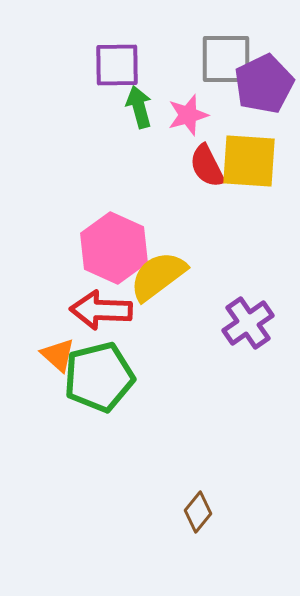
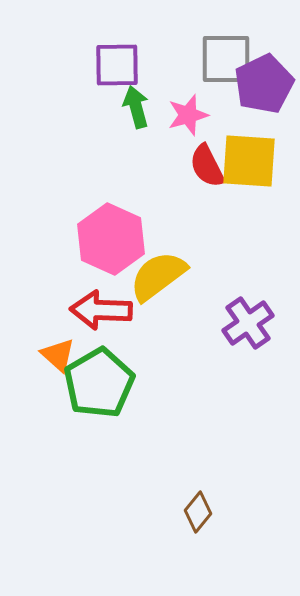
green arrow: moved 3 px left
pink hexagon: moved 3 px left, 9 px up
green pentagon: moved 6 px down; rotated 16 degrees counterclockwise
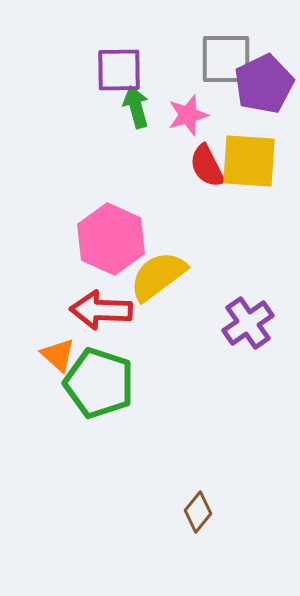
purple square: moved 2 px right, 5 px down
green pentagon: rotated 24 degrees counterclockwise
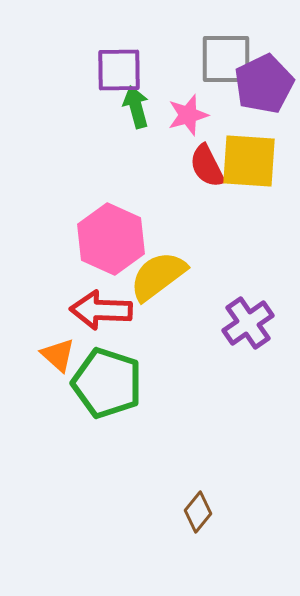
green pentagon: moved 8 px right
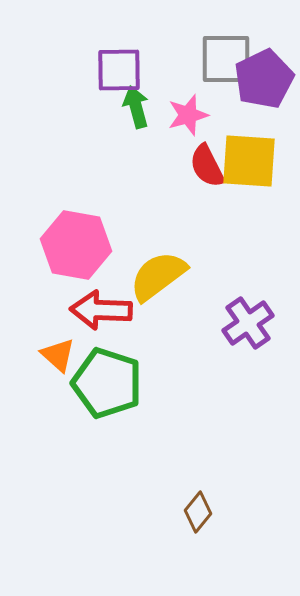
purple pentagon: moved 5 px up
pink hexagon: moved 35 px left, 6 px down; rotated 14 degrees counterclockwise
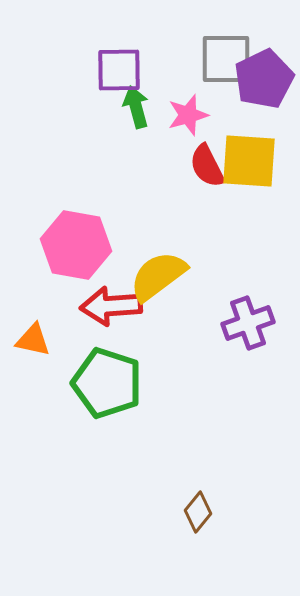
red arrow: moved 10 px right, 4 px up; rotated 6 degrees counterclockwise
purple cross: rotated 15 degrees clockwise
orange triangle: moved 25 px left, 15 px up; rotated 30 degrees counterclockwise
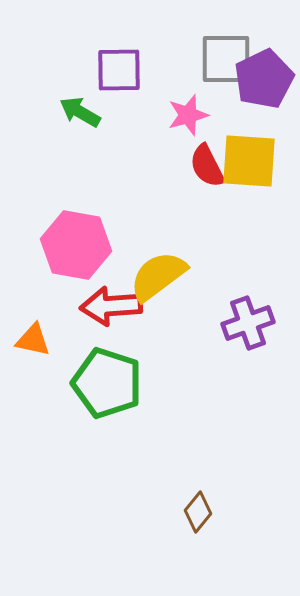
green arrow: moved 56 px left, 5 px down; rotated 45 degrees counterclockwise
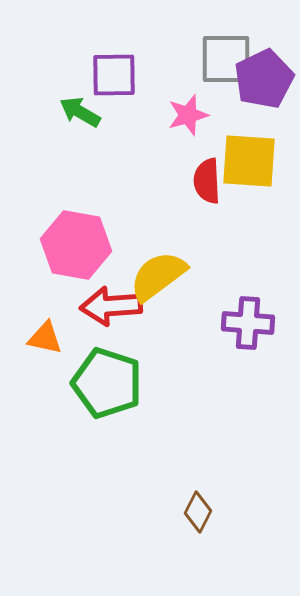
purple square: moved 5 px left, 5 px down
red semicircle: moved 15 px down; rotated 24 degrees clockwise
purple cross: rotated 24 degrees clockwise
orange triangle: moved 12 px right, 2 px up
brown diamond: rotated 12 degrees counterclockwise
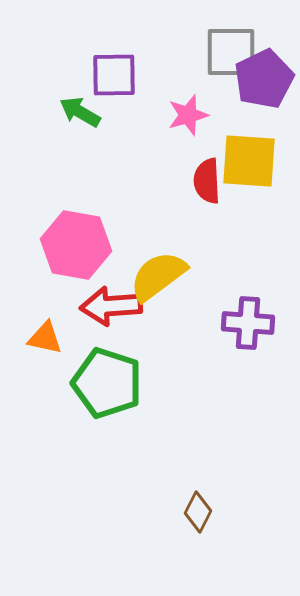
gray square: moved 5 px right, 7 px up
